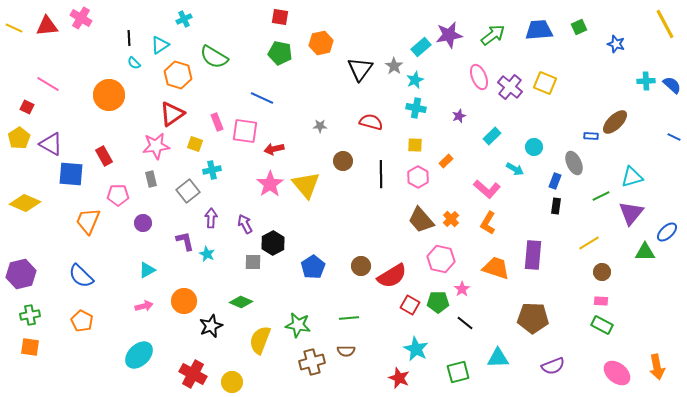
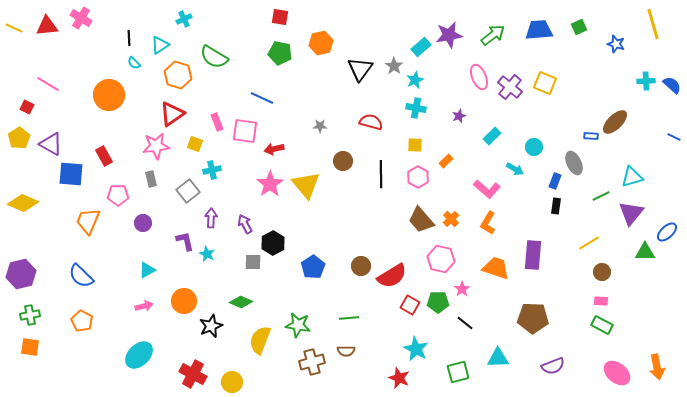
yellow line at (665, 24): moved 12 px left; rotated 12 degrees clockwise
yellow diamond at (25, 203): moved 2 px left
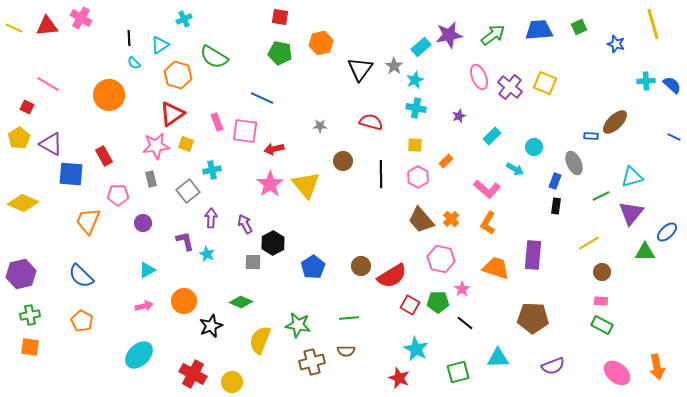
yellow square at (195, 144): moved 9 px left
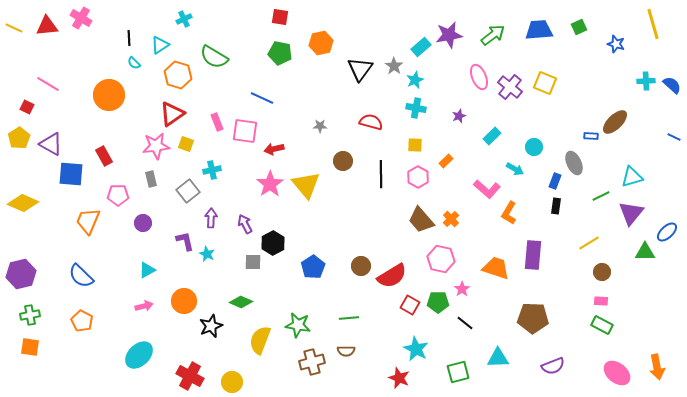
orange L-shape at (488, 223): moved 21 px right, 10 px up
red cross at (193, 374): moved 3 px left, 2 px down
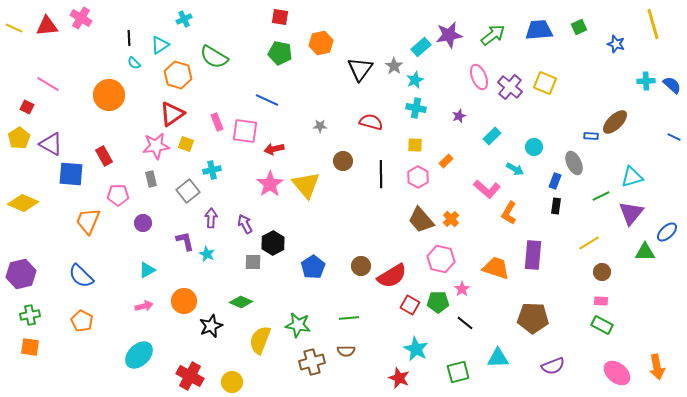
blue line at (262, 98): moved 5 px right, 2 px down
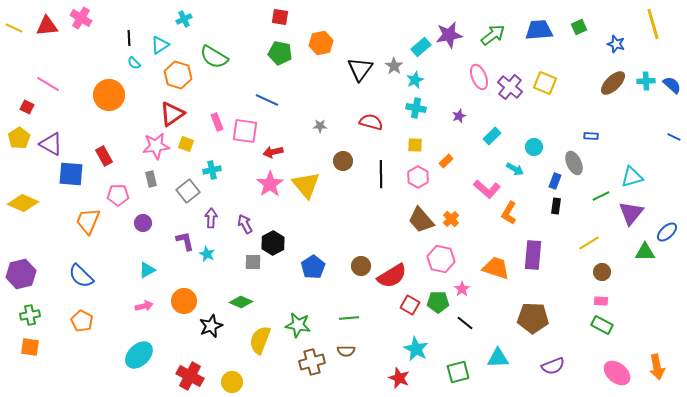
brown ellipse at (615, 122): moved 2 px left, 39 px up
red arrow at (274, 149): moved 1 px left, 3 px down
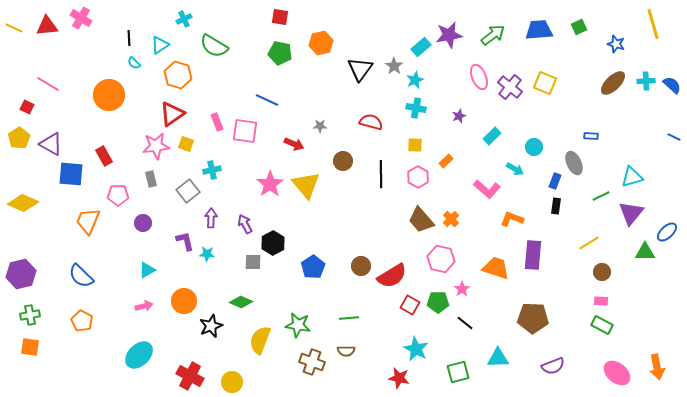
green semicircle at (214, 57): moved 11 px up
red arrow at (273, 152): moved 21 px right, 8 px up; rotated 144 degrees counterclockwise
orange L-shape at (509, 213): moved 3 px right, 6 px down; rotated 80 degrees clockwise
cyan star at (207, 254): rotated 21 degrees counterclockwise
brown cross at (312, 362): rotated 35 degrees clockwise
red star at (399, 378): rotated 10 degrees counterclockwise
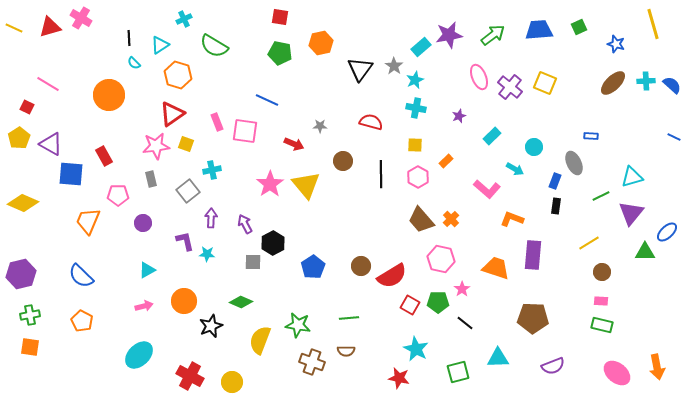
red triangle at (47, 26): moved 3 px right, 1 px down; rotated 10 degrees counterclockwise
green rectangle at (602, 325): rotated 15 degrees counterclockwise
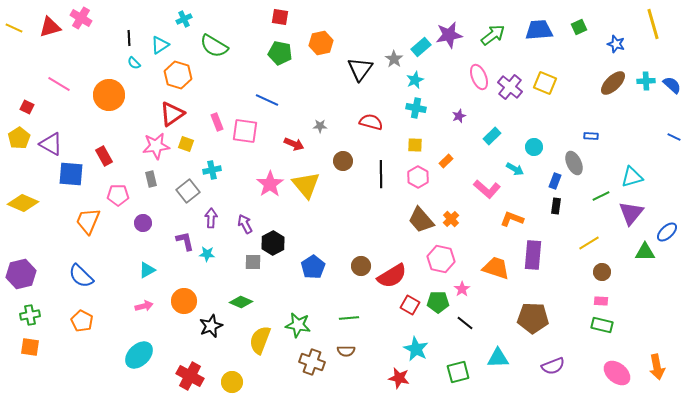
gray star at (394, 66): moved 7 px up
pink line at (48, 84): moved 11 px right
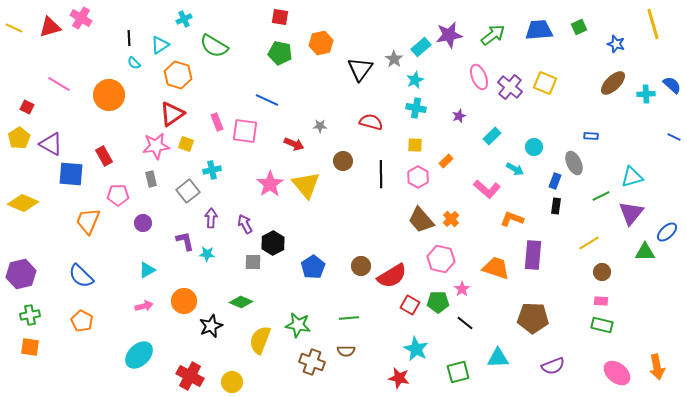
cyan cross at (646, 81): moved 13 px down
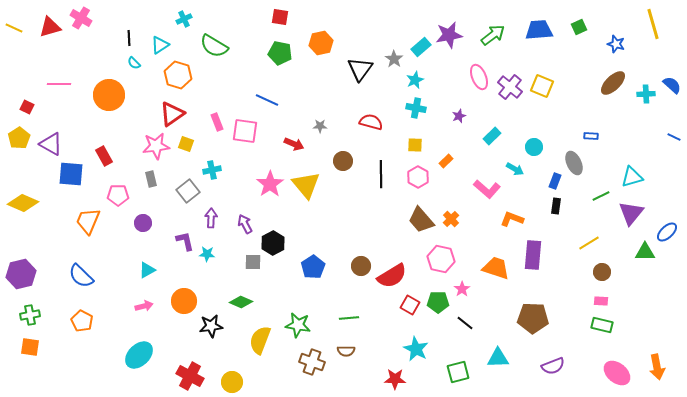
yellow square at (545, 83): moved 3 px left, 3 px down
pink line at (59, 84): rotated 30 degrees counterclockwise
black star at (211, 326): rotated 15 degrees clockwise
red star at (399, 378): moved 4 px left, 1 px down; rotated 10 degrees counterclockwise
